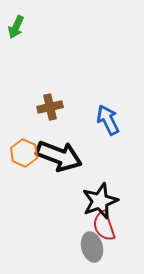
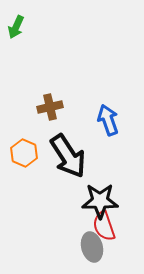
blue arrow: rotated 8 degrees clockwise
black arrow: moved 9 px right; rotated 36 degrees clockwise
black star: rotated 21 degrees clockwise
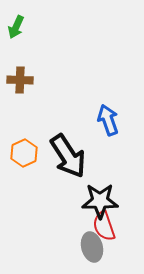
brown cross: moved 30 px left, 27 px up; rotated 15 degrees clockwise
orange hexagon: rotated 12 degrees clockwise
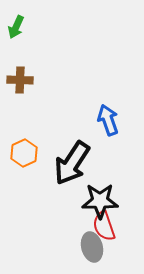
black arrow: moved 4 px right, 7 px down; rotated 66 degrees clockwise
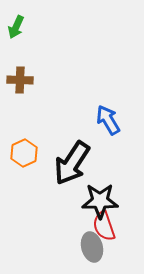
blue arrow: rotated 12 degrees counterclockwise
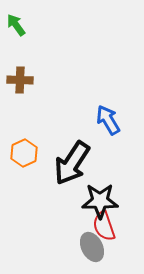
green arrow: moved 2 px up; rotated 120 degrees clockwise
gray ellipse: rotated 12 degrees counterclockwise
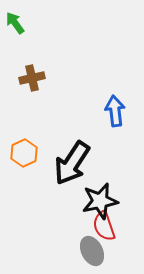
green arrow: moved 1 px left, 2 px up
brown cross: moved 12 px right, 2 px up; rotated 15 degrees counterclockwise
blue arrow: moved 7 px right, 9 px up; rotated 24 degrees clockwise
black star: rotated 12 degrees counterclockwise
gray ellipse: moved 4 px down
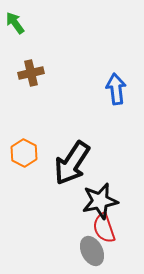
brown cross: moved 1 px left, 5 px up
blue arrow: moved 1 px right, 22 px up
orange hexagon: rotated 8 degrees counterclockwise
red semicircle: moved 2 px down
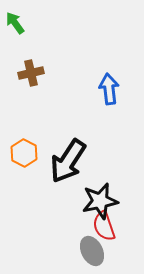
blue arrow: moved 7 px left
black arrow: moved 4 px left, 2 px up
red semicircle: moved 2 px up
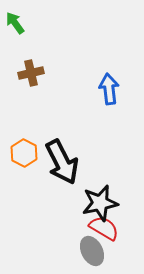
black arrow: moved 6 px left, 1 px down; rotated 60 degrees counterclockwise
black star: moved 2 px down
red semicircle: moved 2 px down; rotated 140 degrees clockwise
